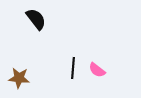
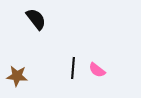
brown star: moved 2 px left, 2 px up
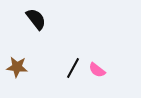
black line: rotated 25 degrees clockwise
brown star: moved 9 px up
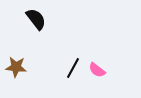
brown star: moved 1 px left
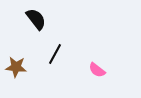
black line: moved 18 px left, 14 px up
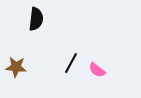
black semicircle: rotated 45 degrees clockwise
black line: moved 16 px right, 9 px down
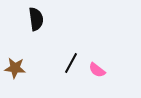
black semicircle: rotated 15 degrees counterclockwise
brown star: moved 1 px left, 1 px down
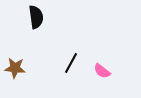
black semicircle: moved 2 px up
pink semicircle: moved 5 px right, 1 px down
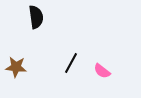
brown star: moved 1 px right, 1 px up
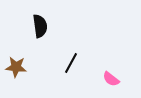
black semicircle: moved 4 px right, 9 px down
pink semicircle: moved 9 px right, 8 px down
